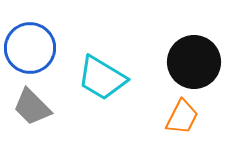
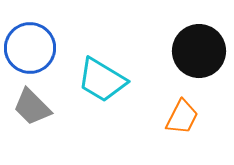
black circle: moved 5 px right, 11 px up
cyan trapezoid: moved 2 px down
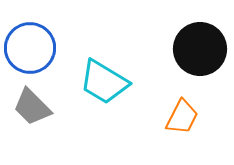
black circle: moved 1 px right, 2 px up
cyan trapezoid: moved 2 px right, 2 px down
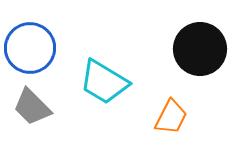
orange trapezoid: moved 11 px left
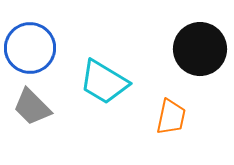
orange trapezoid: rotated 15 degrees counterclockwise
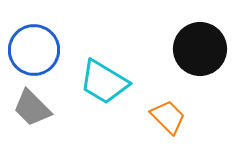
blue circle: moved 4 px right, 2 px down
gray trapezoid: moved 1 px down
orange trapezoid: moved 3 px left; rotated 57 degrees counterclockwise
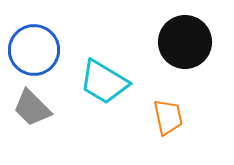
black circle: moved 15 px left, 7 px up
orange trapezoid: rotated 33 degrees clockwise
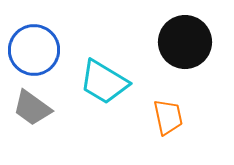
gray trapezoid: rotated 9 degrees counterclockwise
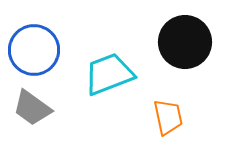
cyan trapezoid: moved 5 px right, 8 px up; rotated 128 degrees clockwise
